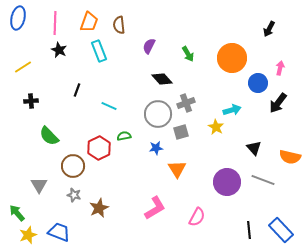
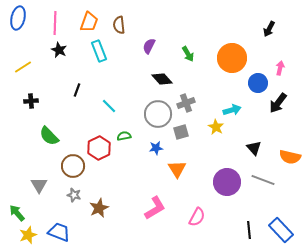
cyan line at (109, 106): rotated 21 degrees clockwise
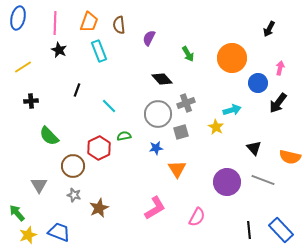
purple semicircle at (149, 46): moved 8 px up
